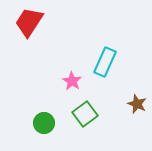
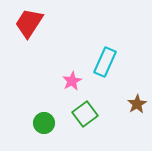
red trapezoid: moved 1 px down
pink star: rotated 12 degrees clockwise
brown star: rotated 18 degrees clockwise
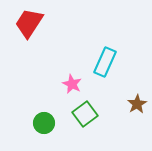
pink star: moved 3 px down; rotated 18 degrees counterclockwise
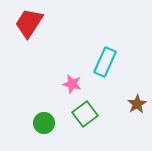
pink star: rotated 12 degrees counterclockwise
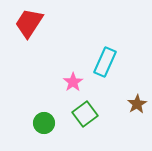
pink star: moved 1 px right, 2 px up; rotated 24 degrees clockwise
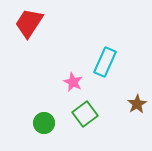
pink star: rotated 12 degrees counterclockwise
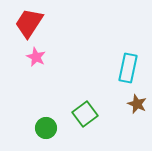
cyan rectangle: moved 23 px right, 6 px down; rotated 12 degrees counterclockwise
pink star: moved 37 px left, 25 px up
brown star: rotated 18 degrees counterclockwise
green circle: moved 2 px right, 5 px down
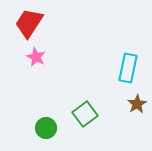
brown star: rotated 18 degrees clockwise
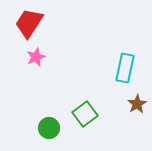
pink star: rotated 24 degrees clockwise
cyan rectangle: moved 3 px left
green circle: moved 3 px right
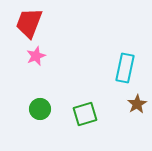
red trapezoid: rotated 12 degrees counterclockwise
pink star: moved 1 px up
green square: rotated 20 degrees clockwise
green circle: moved 9 px left, 19 px up
